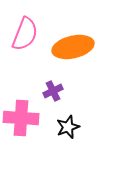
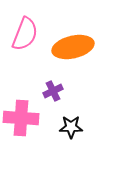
black star: moved 3 px right; rotated 20 degrees clockwise
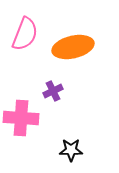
black star: moved 23 px down
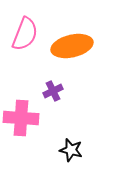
orange ellipse: moved 1 px left, 1 px up
black star: rotated 15 degrees clockwise
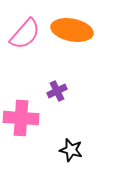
pink semicircle: rotated 20 degrees clockwise
orange ellipse: moved 16 px up; rotated 24 degrees clockwise
purple cross: moved 4 px right
